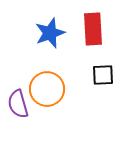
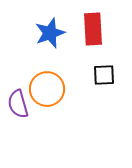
black square: moved 1 px right
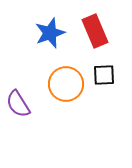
red rectangle: moved 2 px right, 2 px down; rotated 20 degrees counterclockwise
orange circle: moved 19 px right, 5 px up
purple semicircle: rotated 16 degrees counterclockwise
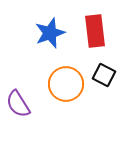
red rectangle: rotated 16 degrees clockwise
black square: rotated 30 degrees clockwise
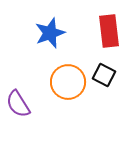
red rectangle: moved 14 px right
orange circle: moved 2 px right, 2 px up
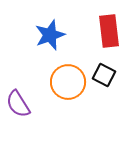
blue star: moved 2 px down
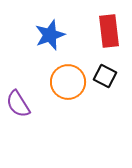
black square: moved 1 px right, 1 px down
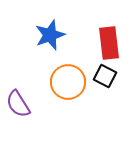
red rectangle: moved 12 px down
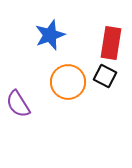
red rectangle: moved 2 px right; rotated 16 degrees clockwise
